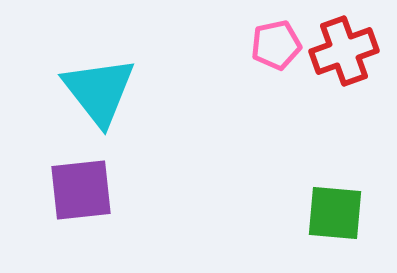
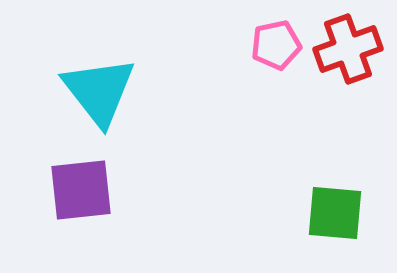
red cross: moved 4 px right, 2 px up
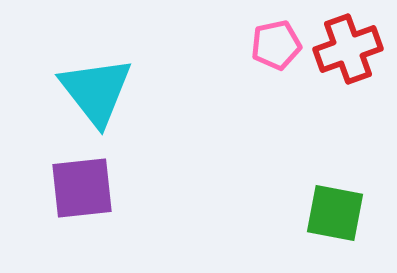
cyan triangle: moved 3 px left
purple square: moved 1 px right, 2 px up
green square: rotated 6 degrees clockwise
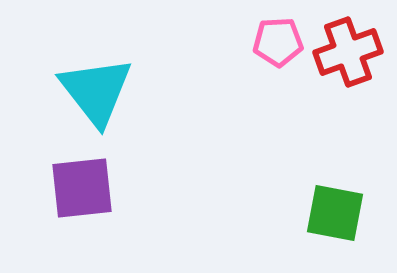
pink pentagon: moved 2 px right, 3 px up; rotated 9 degrees clockwise
red cross: moved 3 px down
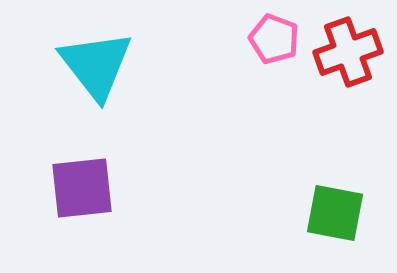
pink pentagon: moved 4 px left, 3 px up; rotated 24 degrees clockwise
cyan triangle: moved 26 px up
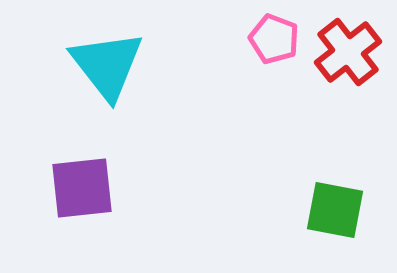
red cross: rotated 18 degrees counterclockwise
cyan triangle: moved 11 px right
green square: moved 3 px up
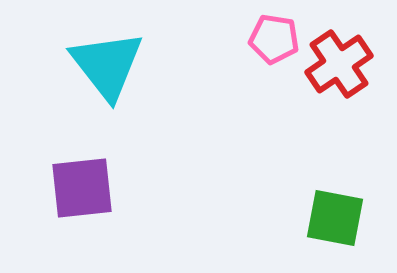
pink pentagon: rotated 12 degrees counterclockwise
red cross: moved 9 px left, 12 px down; rotated 4 degrees clockwise
green square: moved 8 px down
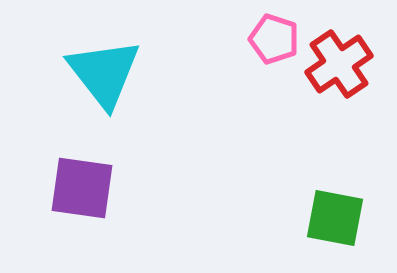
pink pentagon: rotated 9 degrees clockwise
cyan triangle: moved 3 px left, 8 px down
purple square: rotated 14 degrees clockwise
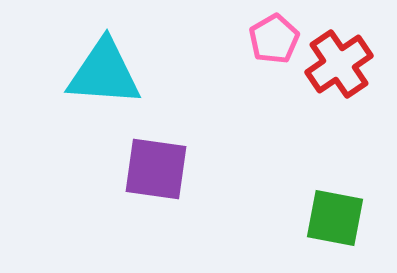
pink pentagon: rotated 24 degrees clockwise
cyan triangle: rotated 48 degrees counterclockwise
purple square: moved 74 px right, 19 px up
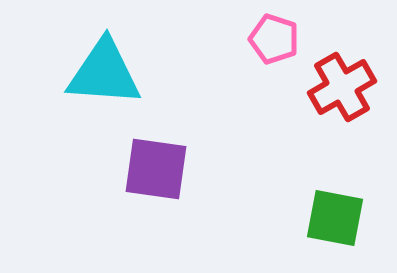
pink pentagon: rotated 24 degrees counterclockwise
red cross: moved 3 px right, 23 px down; rotated 4 degrees clockwise
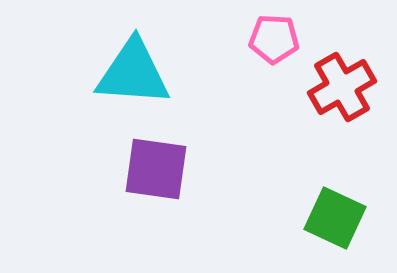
pink pentagon: rotated 15 degrees counterclockwise
cyan triangle: moved 29 px right
green square: rotated 14 degrees clockwise
